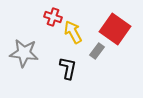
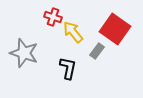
yellow arrow: rotated 10 degrees counterclockwise
gray star: rotated 12 degrees clockwise
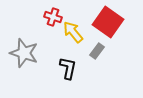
red square: moved 7 px left, 7 px up
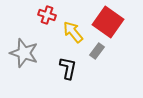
red cross: moved 6 px left, 2 px up
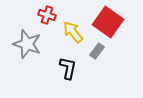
gray star: moved 3 px right, 9 px up
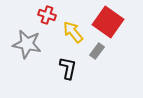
gray star: rotated 8 degrees counterclockwise
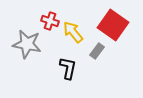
red cross: moved 3 px right, 6 px down
red square: moved 5 px right, 3 px down
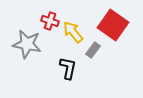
gray rectangle: moved 4 px left, 1 px up
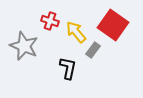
yellow arrow: moved 3 px right
gray star: moved 3 px left, 2 px down; rotated 12 degrees clockwise
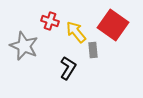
gray rectangle: rotated 42 degrees counterclockwise
black L-shape: rotated 20 degrees clockwise
